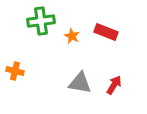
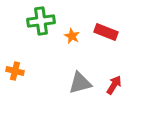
gray triangle: rotated 25 degrees counterclockwise
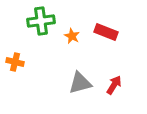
orange cross: moved 9 px up
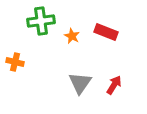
gray triangle: rotated 40 degrees counterclockwise
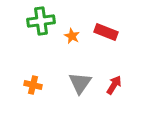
orange cross: moved 18 px right, 23 px down
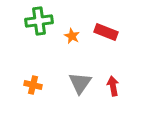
green cross: moved 2 px left
red arrow: moved 1 px left, 1 px down; rotated 42 degrees counterclockwise
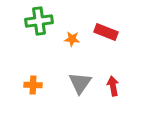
orange star: moved 3 px down; rotated 21 degrees counterclockwise
orange cross: rotated 12 degrees counterclockwise
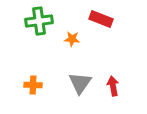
red rectangle: moved 5 px left, 13 px up
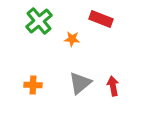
green cross: rotated 32 degrees counterclockwise
gray triangle: rotated 15 degrees clockwise
